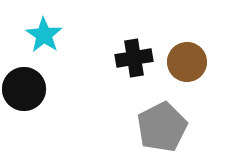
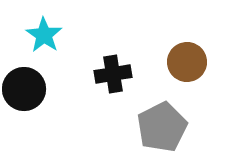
black cross: moved 21 px left, 16 px down
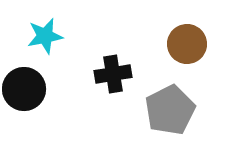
cyan star: moved 1 px right, 1 px down; rotated 27 degrees clockwise
brown circle: moved 18 px up
gray pentagon: moved 8 px right, 17 px up
